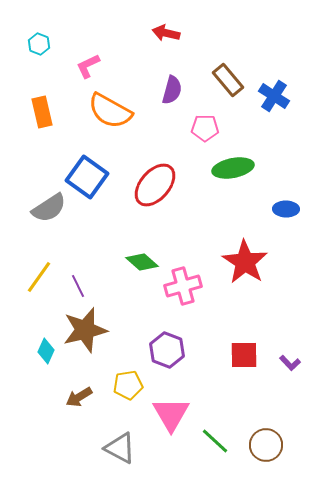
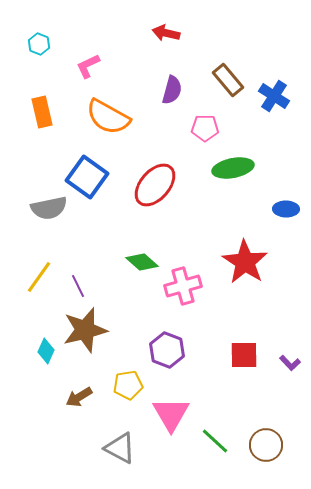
orange semicircle: moved 2 px left, 6 px down
gray semicircle: rotated 21 degrees clockwise
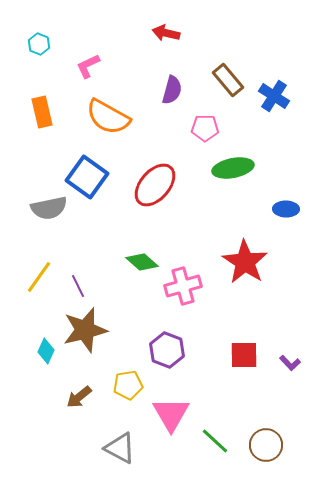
brown arrow: rotated 8 degrees counterclockwise
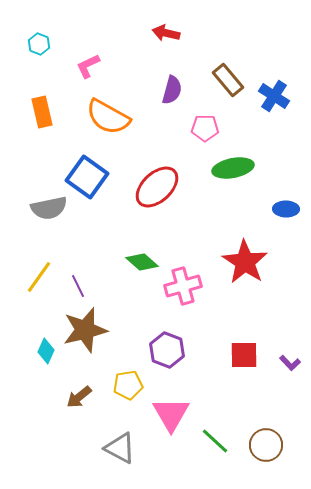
red ellipse: moved 2 px right, 2 px down; rotated 6 degrees clockwise
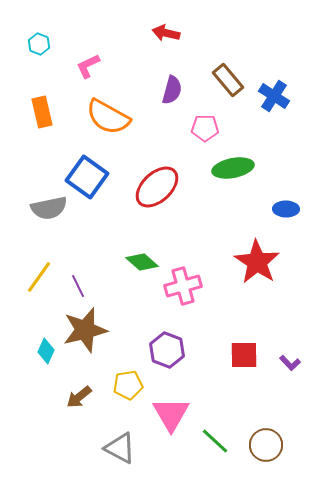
red star: moved 12 px right
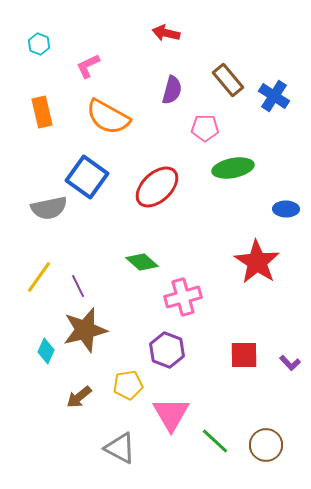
pink cross: moved 11 px down
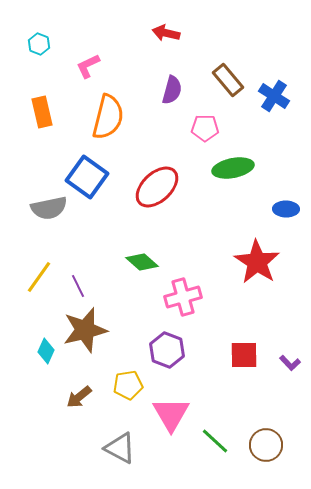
orange semicircle: rotated 105 degrees counterclockwise
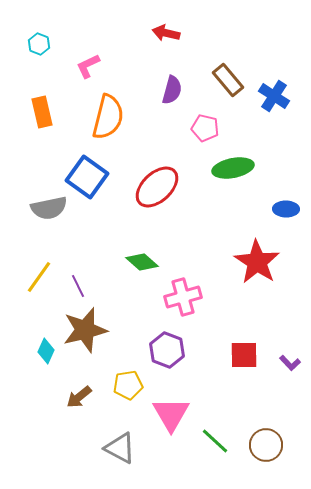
pink pentagon: rotated 12 degrees clockwise
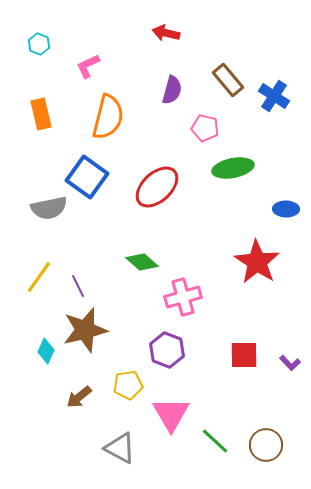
orange rectangle: moved 1 px left, 2 px down
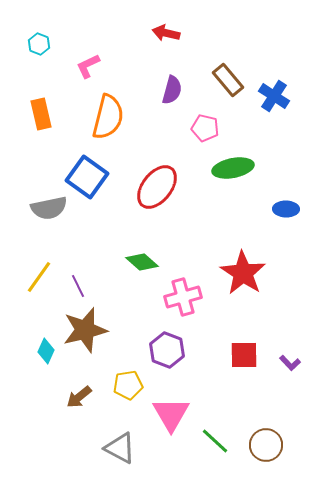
red ellipse: rotated 9 degrees counterclockwise
red star: moved 14 px left, 11 px down
